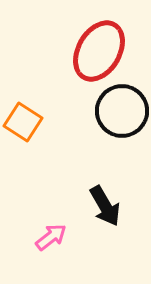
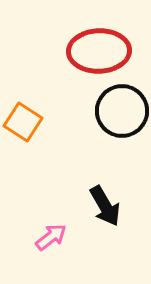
red ellipse: rotated 58 degrees clockwise
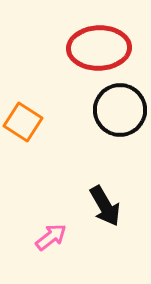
red ellipse: moved 3 px up
black circle: moved 2 px left, 1 px up
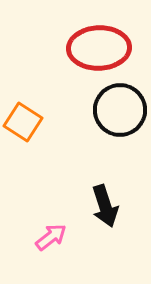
black arrow: rotated 12 degrees clockwise
